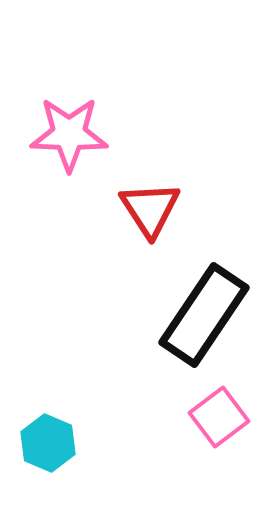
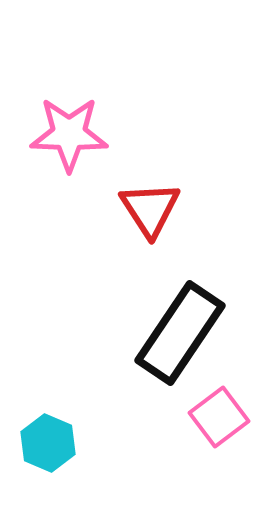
black rectangle: moved 24 px left, 18 px down
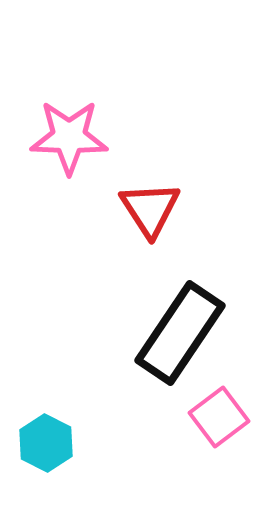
pink star: moved 3 px down
cyan hexagon: moved 2 px left; rotated 4 degrees clockwise
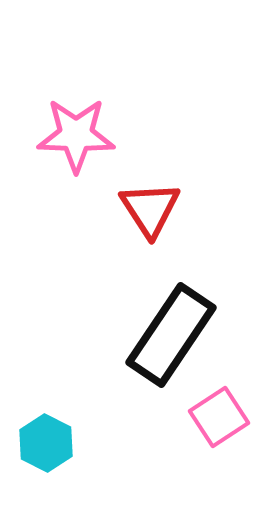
pink star: moved 7 px right, 2 px up
black rectangle: moved 9 px left, 2 px down
pink square: rotated 4 degrees clockwise
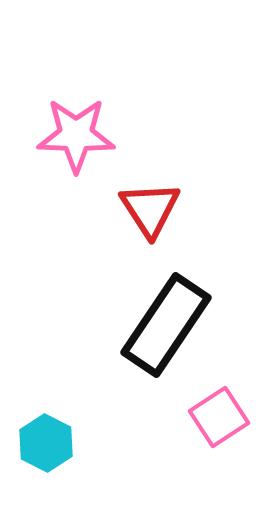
black rectangle: moved 5 px left, 10 px up
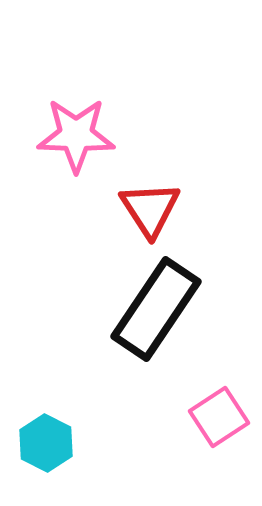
black rectangle: moved 10 px left, 16 px up
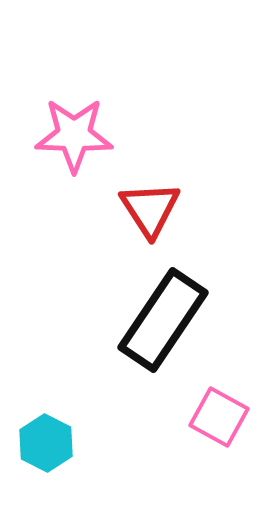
pink star: moved 2 px left
black rectangle: moved 7 px right, 11 px down
pink square: rotated 28 degrees counterclockwise
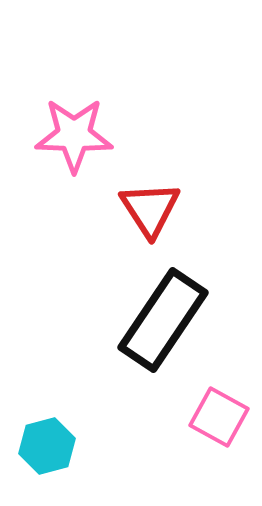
cyan hexagon: moved 1 px right, 3 px down; rotated 18 degrees clockwise
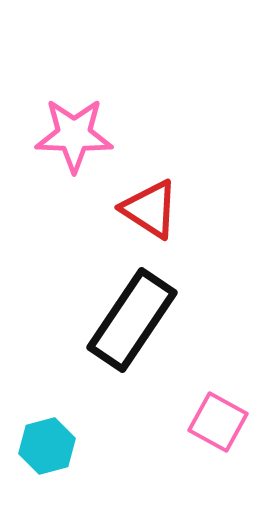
red triangle: rotated 24 degrees counterclockwise
black rectangle: moved 31 px left
pink square: moved 1 px left, 5 px down
